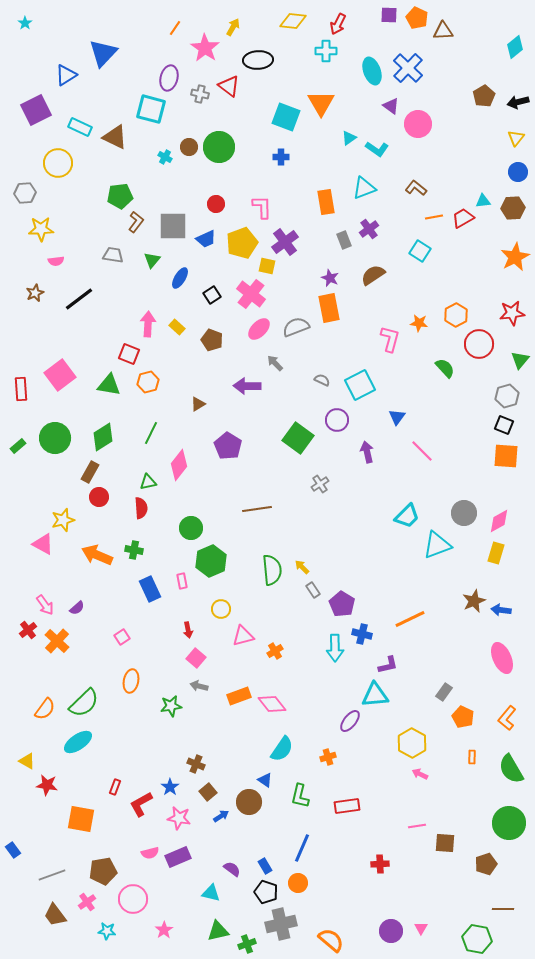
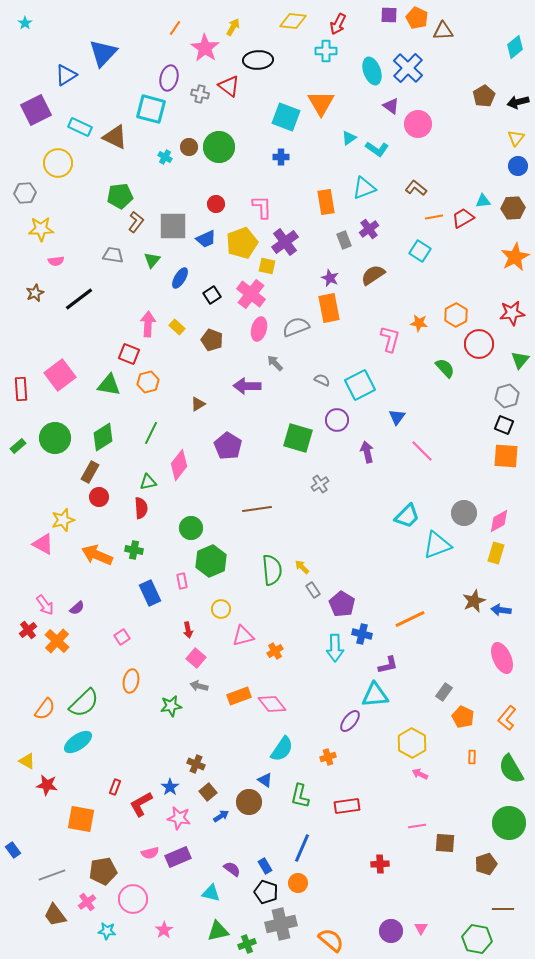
blue circle at (518, 172): moved 6 px up
pink ellipse at (259, 329): rotated 30 degrees counterclockwise
green square at (298, 438): rotated 20 degrees counterclockwise
blue rectangle at (150, 589): moved 4 px down
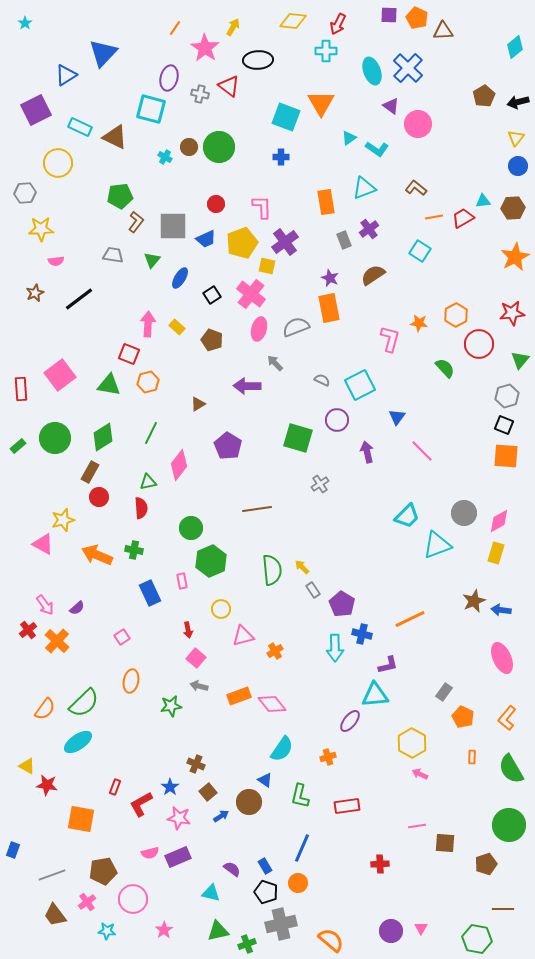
yellow triangle at (27, 761): moved 5 px down
green circle at (509, 823): moved 2 px down
blue rectangle at (13, 850): rotated 56 degrees clockwise
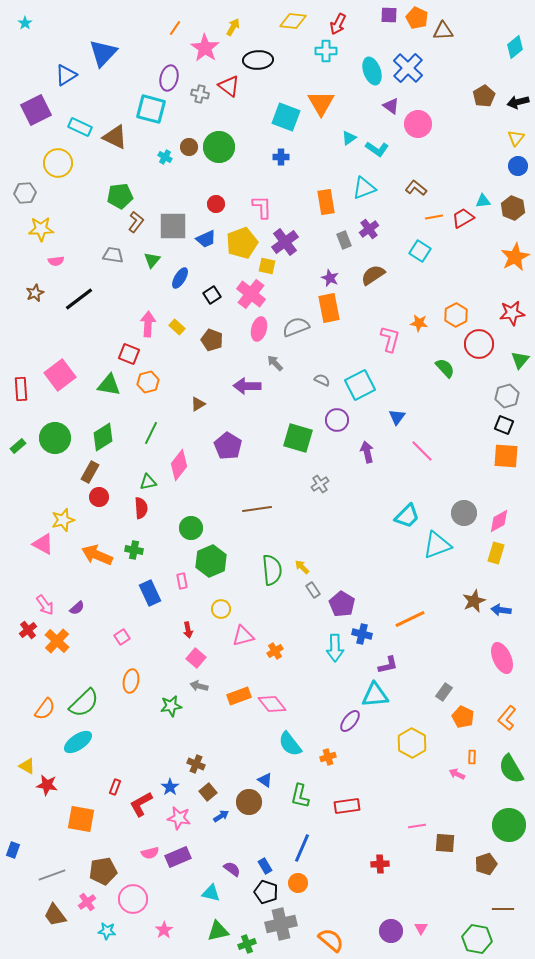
brown hexagon at (513, 208): rotated 25 degrees clockwise
cyan semicircle at (282, 749): moved 8 px right, 5 px up; rotated 108 degrees clockwise
pink arrow at (420, 774): moved 37 px right
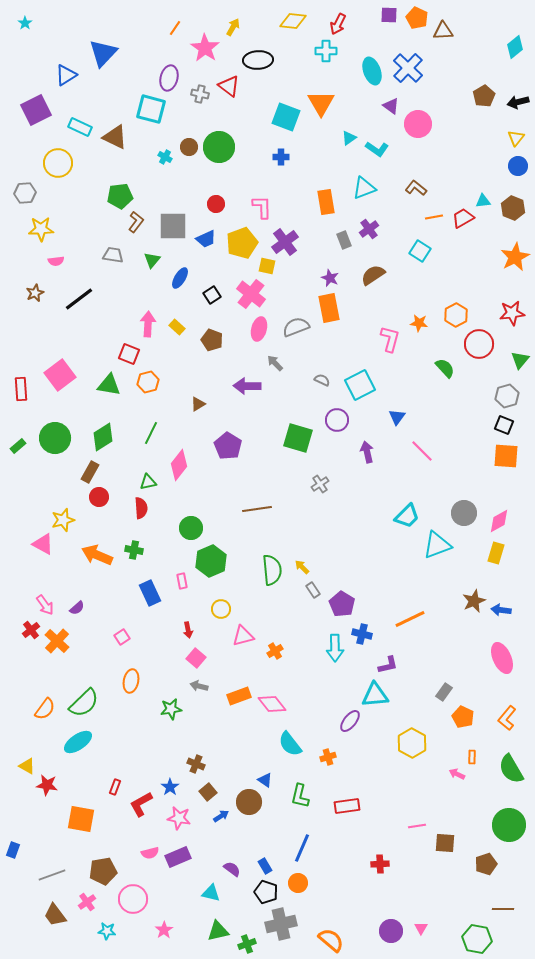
red cross at (28, 630): moved 3 px right
green star at (171, 706): moved 3 px down
